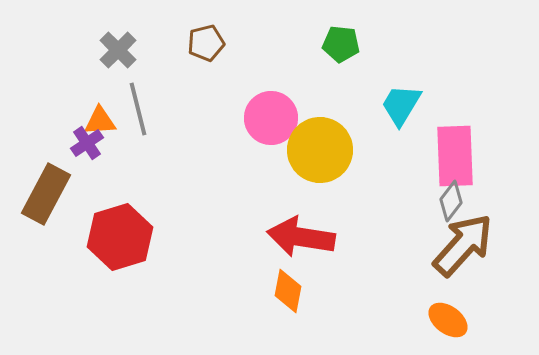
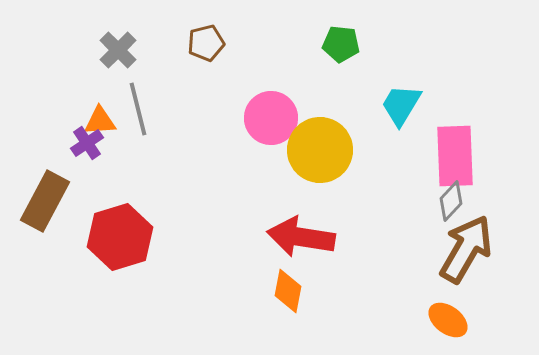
brown rectangle: moved 1 px left, 7 px down
gray diamond: rotated 6 degrees clockwise
brown arrow: moved 3 px right, 4 px down; rotated 12 degrees counterclockwise
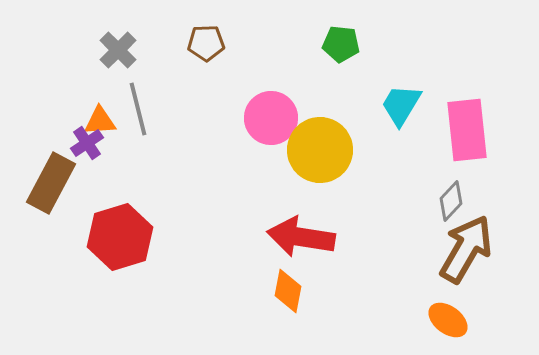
brown pentagon: rotated 12 degrees clockwise
pink rectangle: moved 12 px right, 26 px up; rotated 4 degrees counterclockwise
brown rectangle: moved 6 px right, 18 px up
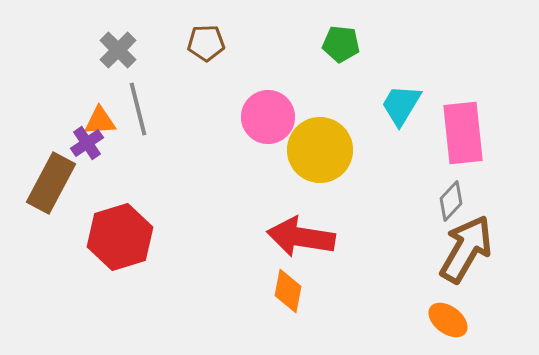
pink circle: moved 3 px left, 1 px up
pink rectangle: moved 4 px left, 3 px down
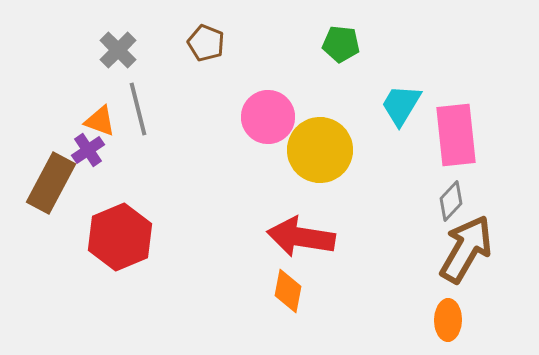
brown pentagon: rotated 24 degrees clockwise
orange triangle: rotated 24 degrees clockwise
pink rectangle: moved 7 px left, 2 px down
purple cross: moved 1 px right, 7 px down
red hexagon: rotated 6 degrees counterclockwise
orange ellipse: rotated 54 degrees clockwise
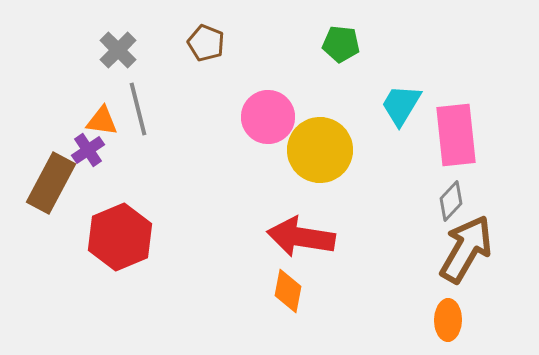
orange triangle: moved 2 px right; rotated 12 degrees counterclockwise
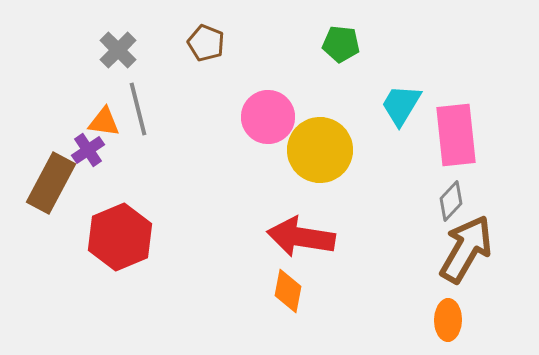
orange triangle: moved 2 px right, 1 px down
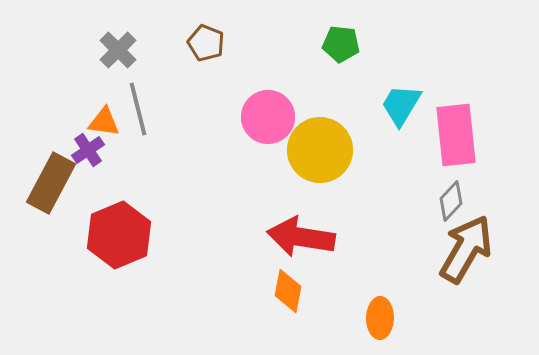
red hexagon: moved 1 px left, 2 px up
orange ellipse: moved 68 px left, 2 px up
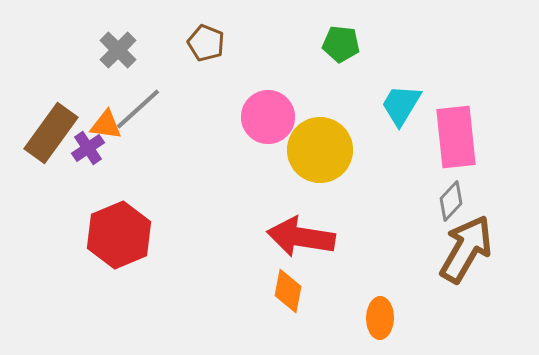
gray line: rotated 62 degrees clockwise
orange triangle: moved 2 px right, 3 px down
pink rectangle: moved 2 px down
purple cross: moved 2 px up
brown rectangle: moved 50 px up; rotated 8 degrees clockwise
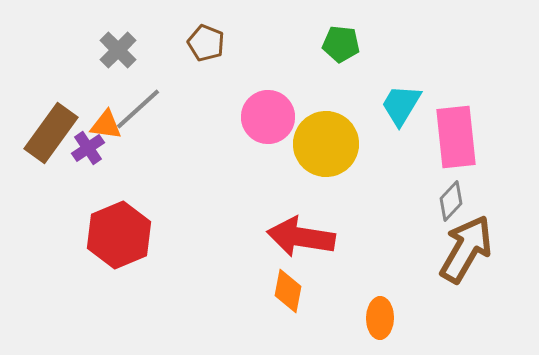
yellow circle: moved 6 px right, 6 px up
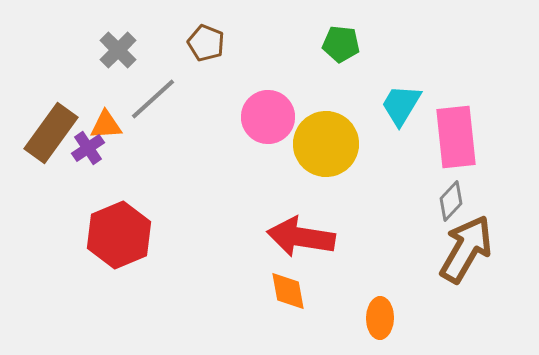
gray line: moved 15 px right, 10 px up
orange triangle: rotated 12 degrees counterclockwise
orange diamond: rotated 21 degrees counterclockwise
